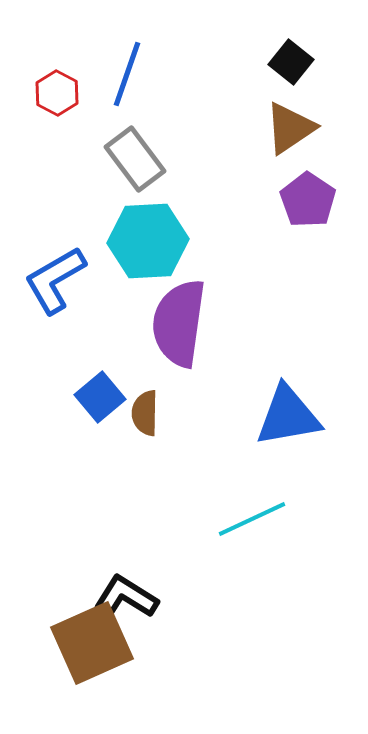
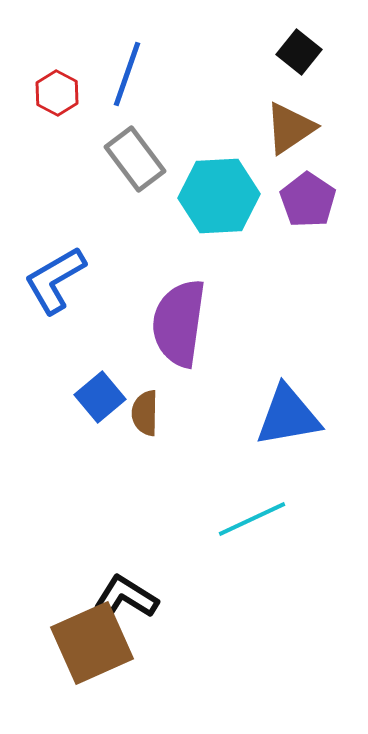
black square: moved 8 px right, 10 px up
cyan hexagon: moved 71 px right, 45 px up
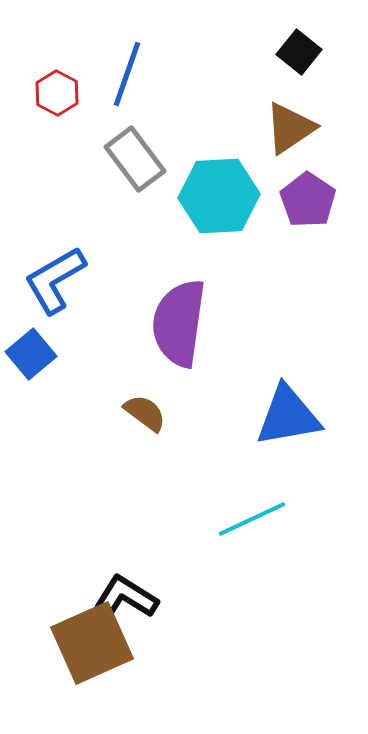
blue square: moved 69 px left, 43 px up
brown semicircle: rotated 126 degrees clockwise
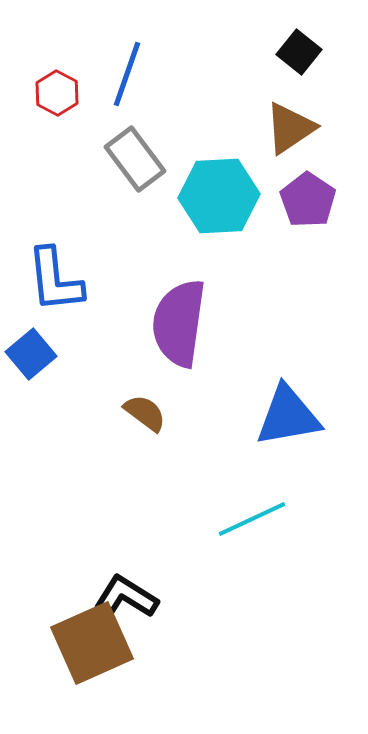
blue L-shape: rotated 66 degrees counterclockwise
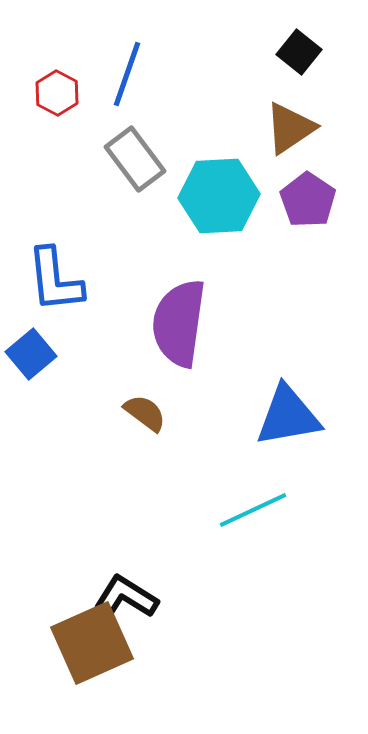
cyan line: moved 1 px right, 9 px up
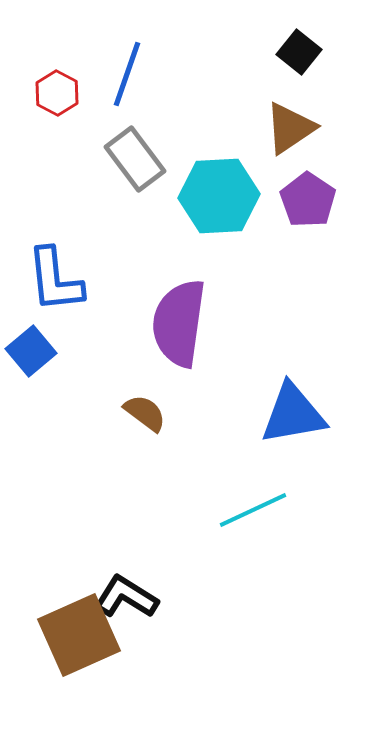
blue square: moved 3 px up
blue triangle: moved 5 px right, 2 px up
brown square: moved 13 px left, 8 px up
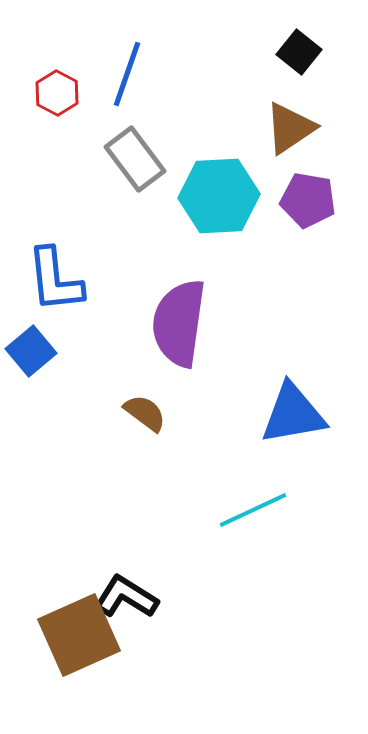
purple pentagon: rotated 24 degrees counterclockwise
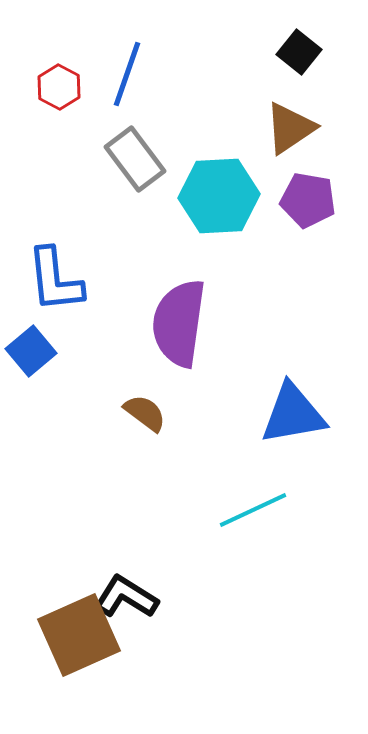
red hexagon: moved 2 px right, 6 px up
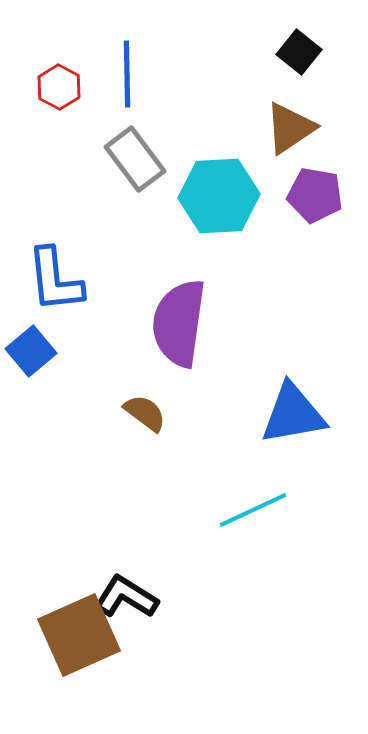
blue line: rotated 20 degrees counterclockwise
purple pentagon: moved 7 px right, 5 px up
